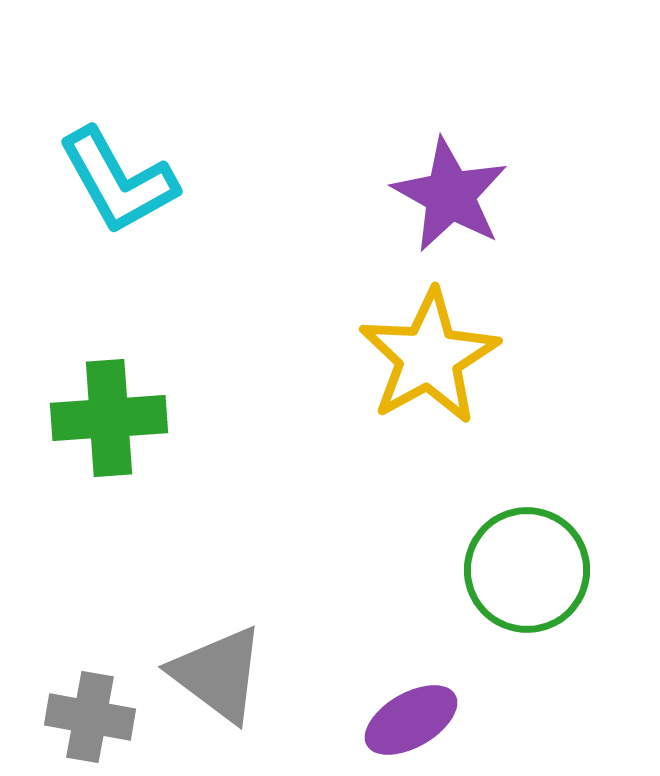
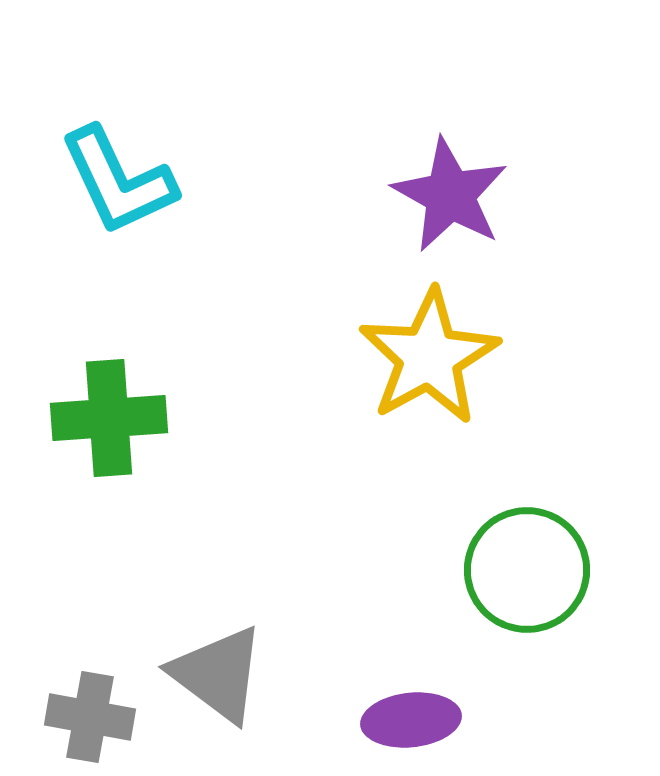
cyan L-shape: rotated 4 degrees clockwise
purple ellipse: rotated 24 degrees clockwise
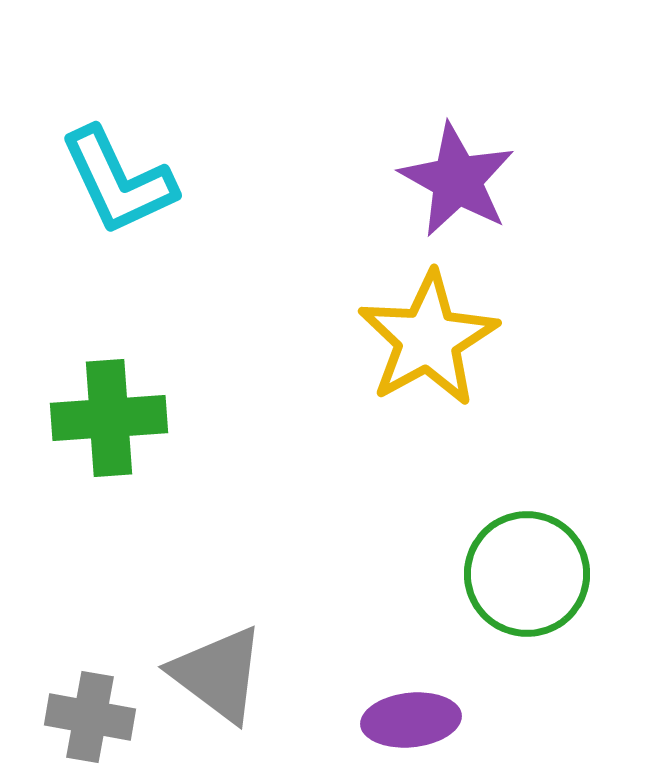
purple star: moved 7 px right, 15 px up
yellow star: moved 1 px left, 18 px up
green circle: moved 4 px down
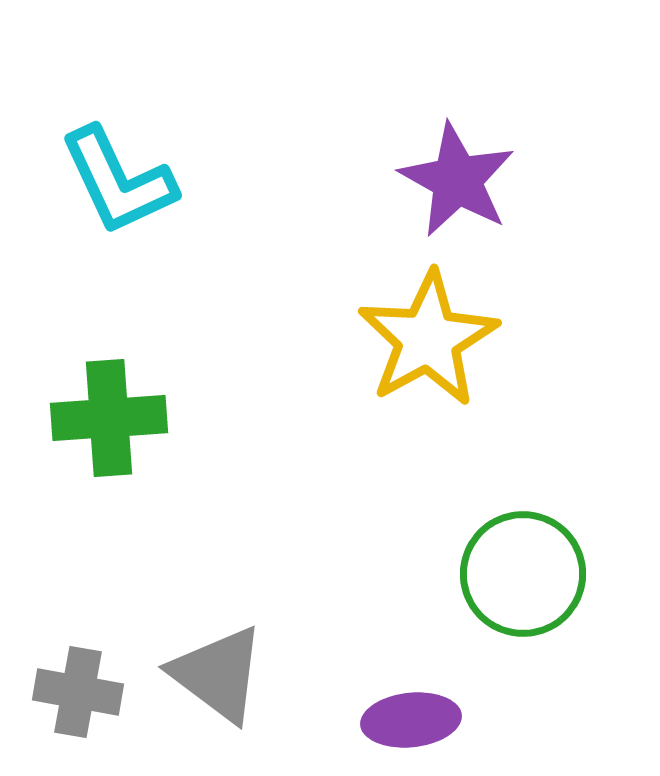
green circle: moved 4 px left
gray cross: moved 12 px left, 25 px up
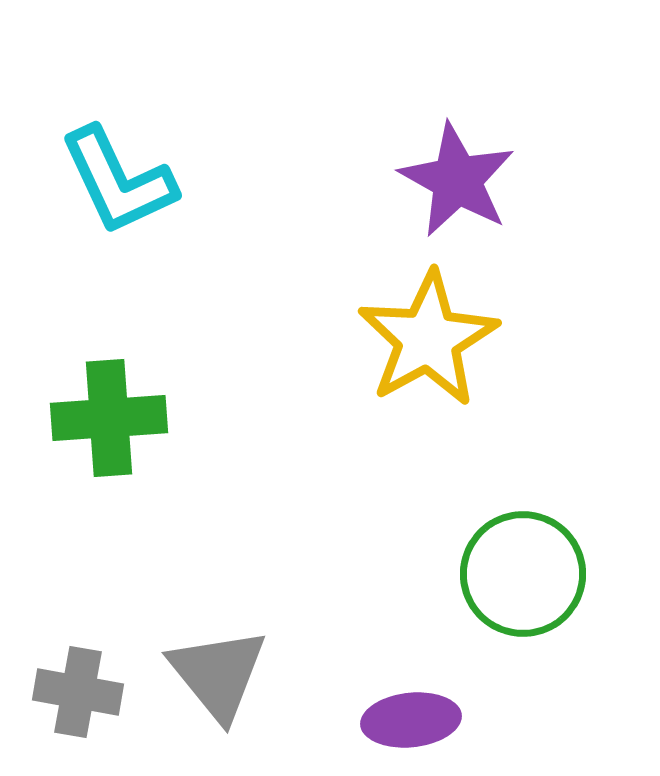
gray triangle: rotated 14 degrees clockwise
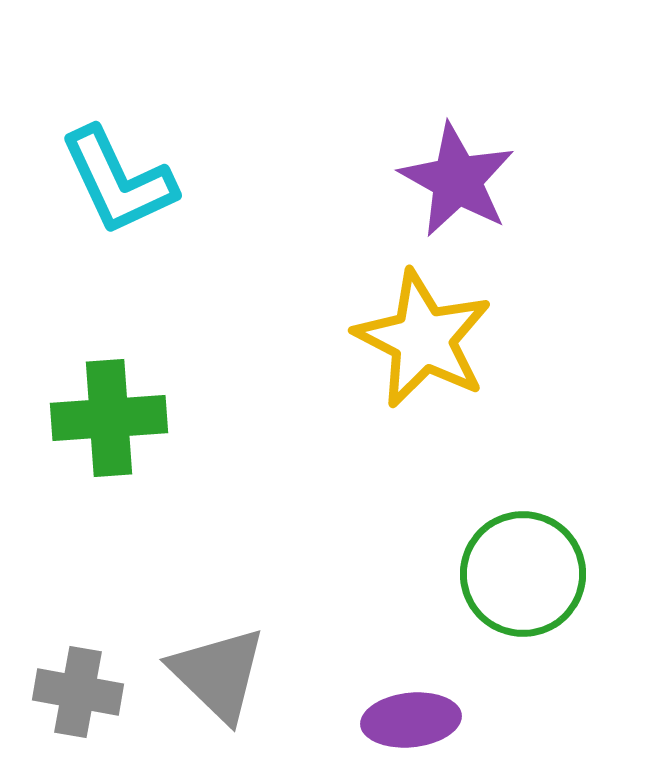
yellow star: moved 5 px left; rotated 16 degrees counterclockwise
gray triangle: rotated 7 degrees counterclockwise
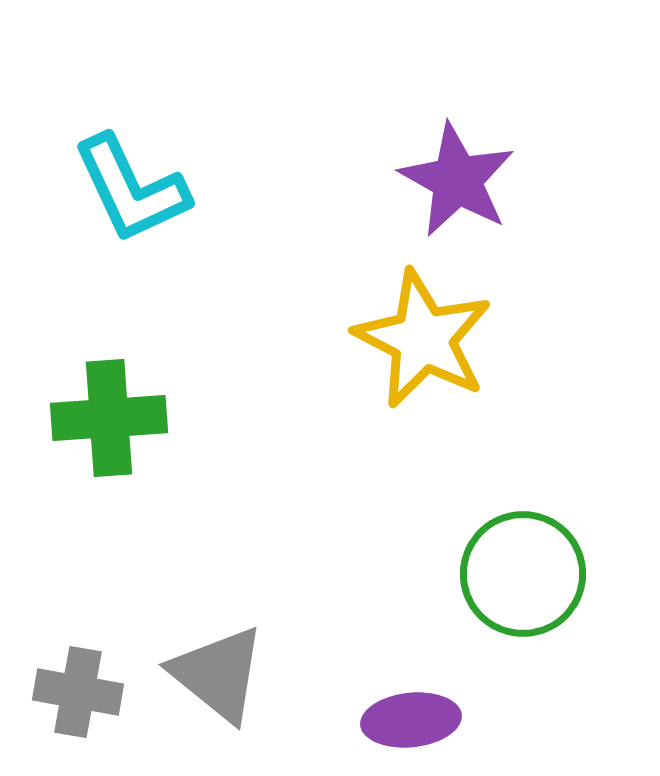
cyan L-shape: moved 13 px right, 8 px down
gray triangle: rotated 5 degrees counterclockwise
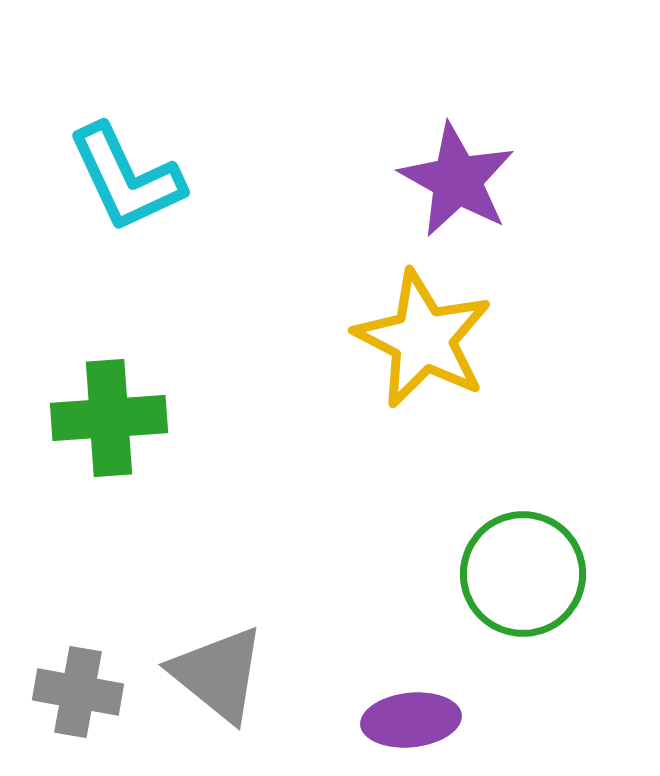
cyan L-shape: moved 5 px left, 11 px up
